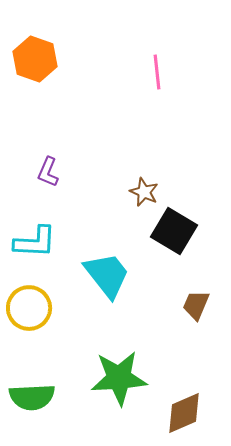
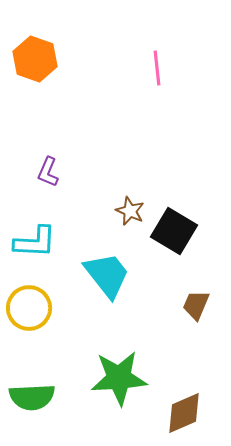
pink line: moved 4 px up
brown star: moved 14 px left, 19 px down
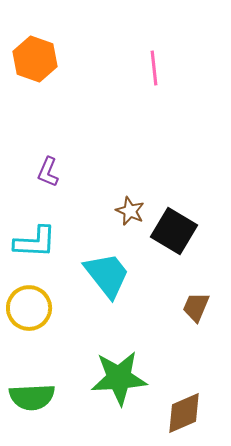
pink line: moved 3 px left
brown trapezoid: moved 2 px down
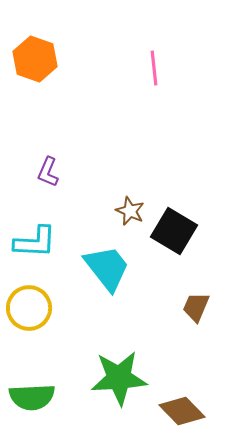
cyan trapezoid: moved 7 px up
brown diamond: moved 2 px left, 2 px up; rotated 69 degrees clockwise
